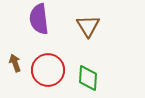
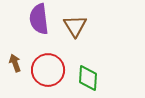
brown triangle: moved 13 px left
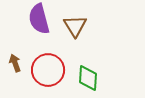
purple semicircle: rotated 8 degrees counterclockwise
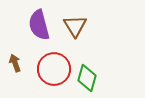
purple semicircle: moved 6 px down
red circle: moved 6 px right, 1 px up
green diamond: moved 1 px left; rotated 12 degrees clockwise
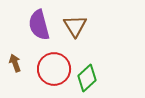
green diamond: rotated 32 degrees clockwise
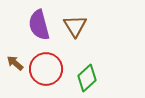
brown arrow: rotated 30 degrees counterclockwise
red circle: moved 8 px left
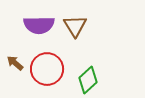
purple semicircle: rotated 76 degrees counterclockwise
red circle: moved 1 px right
green diamond: moved 1 px right, 2 px down
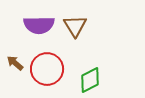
green diamond: moved 2 px right; rotated 16 degrees clockwise
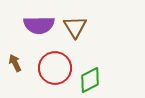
brown triangle: moved 1 px down
brown arrow: rotated 24 degrees clockwise
red circle: moved 8 px right, 1 px up
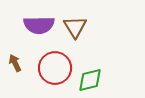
green diamond: rotated 12 degrees clockwise
